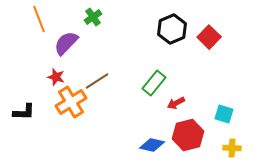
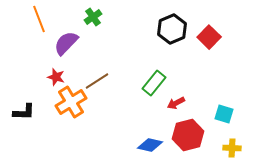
blue diamond: moved 2 px left
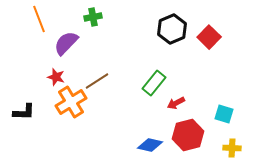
green cross: rotated 24 degrees clockwise
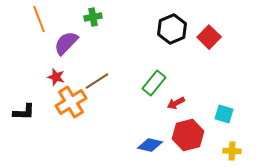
yellow cross: moved 3 px down
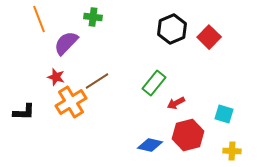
green cross: rotated 18 degrees clockwise
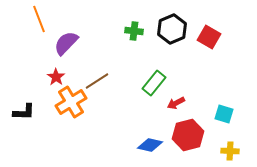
green cross: moved 41 px right, 14 px down
red square: rotated 15 degrees counterclockwise
red star: rotated 18 degrees clockwise
yellow cross: moved 2 px left
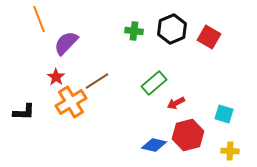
green rectangle: rotated 10 degrees clockwise
blue diamond: moved 4 px right
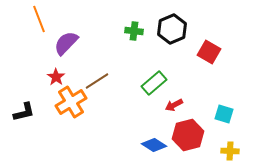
red square: moved 15 px down
red arrow: moved 2 px left, 2 px down
black L-shape: rotated 15 degrees counterclockwise
blue diamond: rotated 20 degrees clockwise
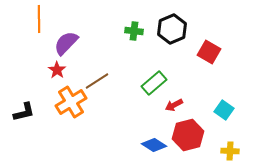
orange line: rotated 20 degrees clockwise
red star: moved 1 px right, 7 px up
cyan square: moved 4 px up; rotated 18 degrees clockwise
